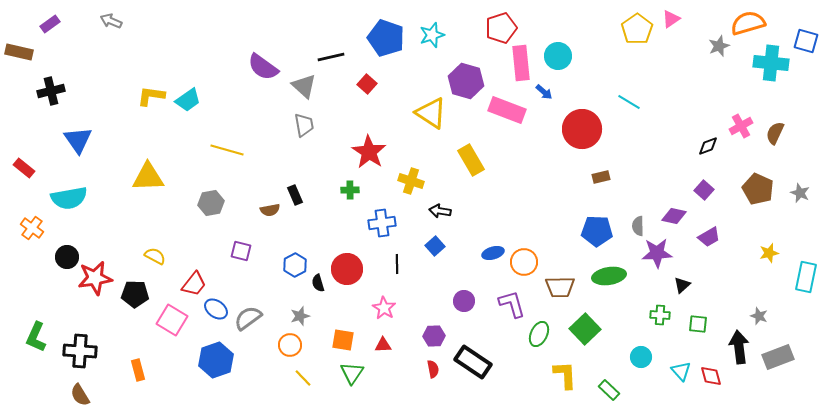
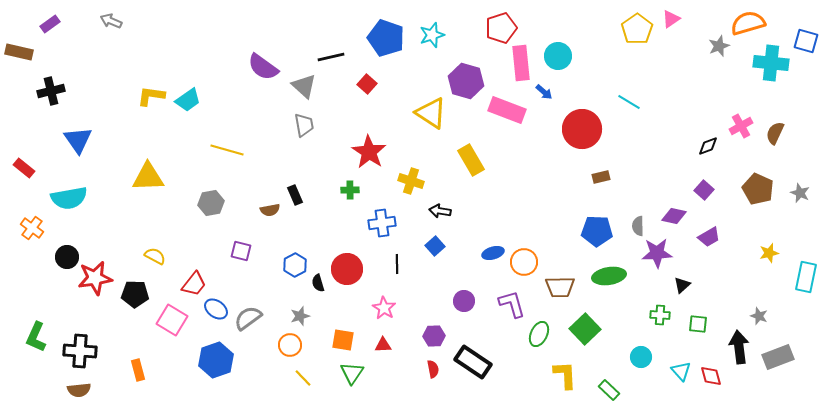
brown semicircle at (80, 395): moved 1 px left, 5 px up; rotated 65 degrees counterclockwise
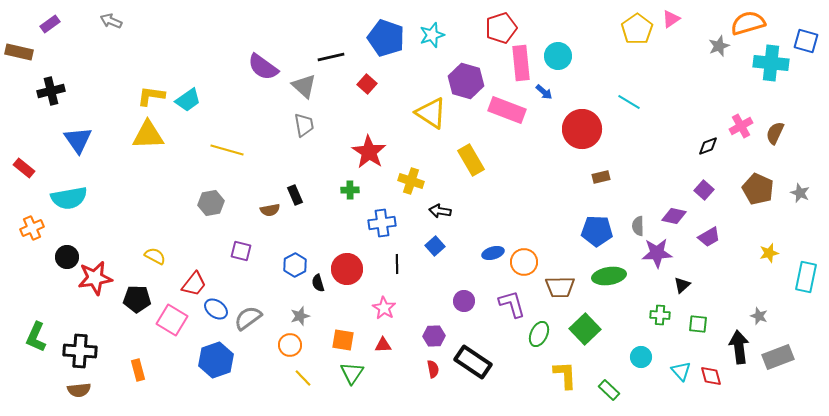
yellow triangle at (148, 177): moved 42 px up
orange cross at (32, 228): rotated 30 degrees clockwise
black pentagon at (135, 294): moved 2 px right, 5 px down
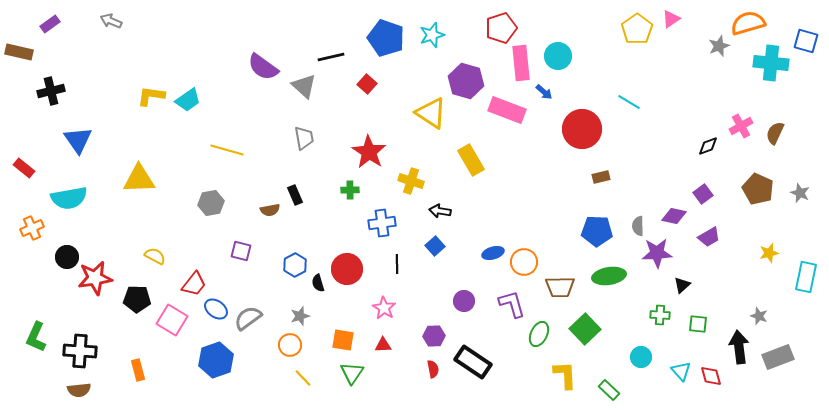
gray trapezoid at (304, 125): moved 13 px down
yellow triangle at (148, 135): moved 9 px left, 44 px down
purple square at (704, 190): moved 1 px left, 4 px down; rotated 12 degrees clockwise
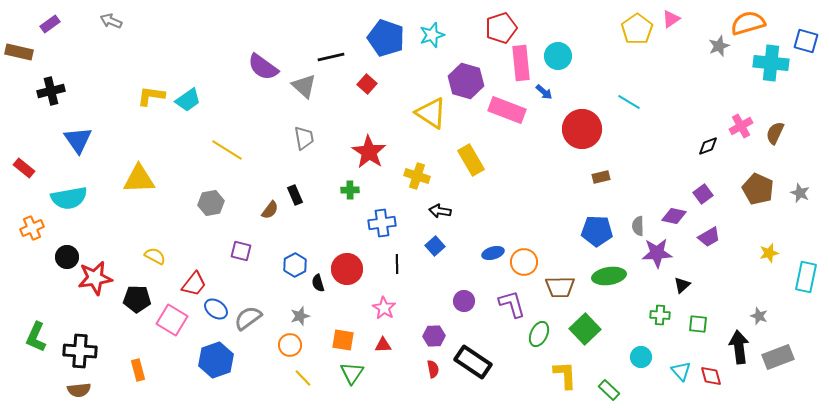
yellow line at (227, 150): rotated 16 degrees clockwise
yellow cross at (411, 181): moved 6 px right, 5 px up
brown semicircle at (270, 210): rotated 42 degrees counterclockwise
